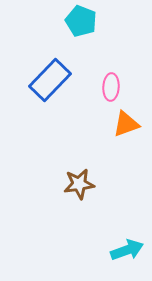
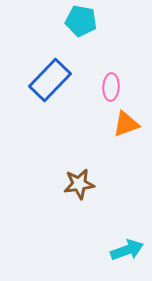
cyan pentagon: rotated 12 degrees counterclockwise
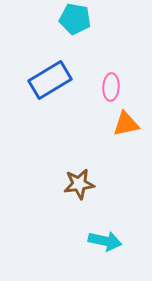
cyan pentagon: moved 6 px left, 2 px up
blue rectangle: rotated 15 degrees clockwise
orange triangle: rotated 8 degrees clockwise
cyan arrow: moved 22 px left, 9 px up; rotated 32 degrees clockwise
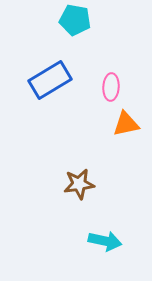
cyan pentagon: moved 1 px down
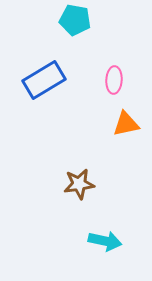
blue rectangle: moved 6 px left
pink ellipse: moved 3 px right, 7 px up
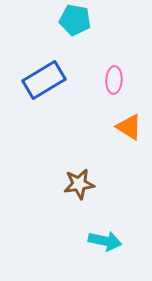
orange triangle: moved 3 px right, 3 px down; rotated 44 degrees clockwise
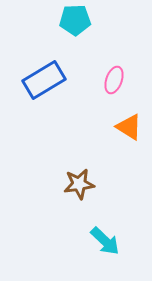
cyan pentagon: rotated 12 degrees counterclockwise
pink ellipse: rotated 16 degrees clockwise
cyan arrow: rotated 32 degrees clockwise
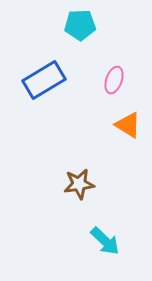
cyan pentagon: moved 5 px right, 5 px down
orange triangle: moved 1 px left, 2 px up
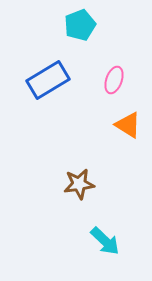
cyan pentagon: rotated 20 degrees counterclockwise
blue rectangle: moved 4 px right
